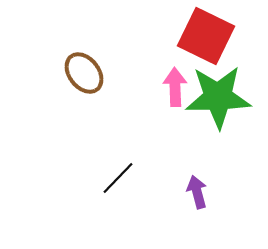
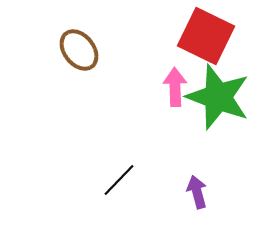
brown ellipse: moved 5 px left, 23 px up
green star: rotated 22 degrees clockwise
black line: moved 1 px right, 2 px down
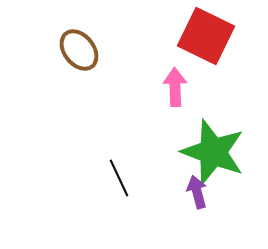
green star: moved 5 px left, 55 px down
black line: moved 2 px up; rotated 69 degrees counterclockwise
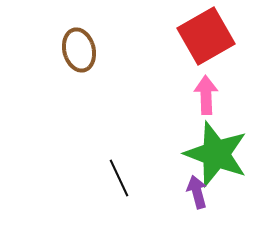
red square: rotated 34 degrees clockwise
brown ellipse: rotated 24 degrees clockwise
pink arrow: moved 31 px right, 8 px down
green star: moved 3 px right, 2 px down
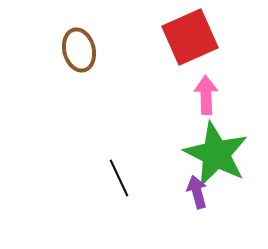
red square: moved 16 px left, 1 px down; rotated 6 degrees clockwise
green star: rotated 6 degrees clockwise
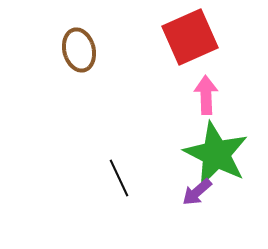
purple arrow: rotated 116 degrees counterclockwise
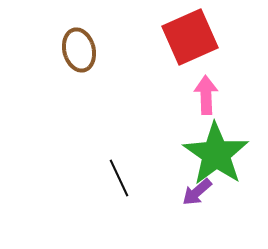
green star: rotated 8 degrees clockwise
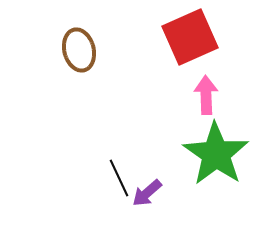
purple arrow: moved 50 px left, 1 px down
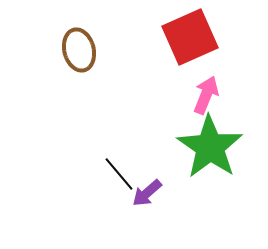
pink arrow: rotated 24 degrees clockwise
green star: moved 6 px left, 7 px up
black line: moved 4 px up; rotated 15 degrees counterclockwise
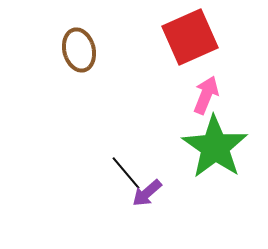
green star: moved 5 px right
black line: moved 7 px right, 1 px up
